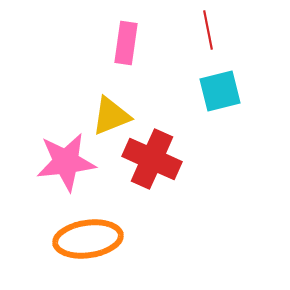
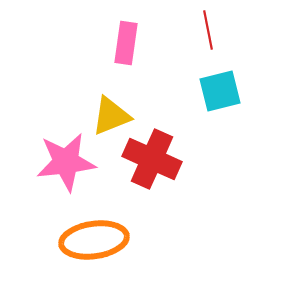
orange ellipse: moved 6 px right, 1 px down
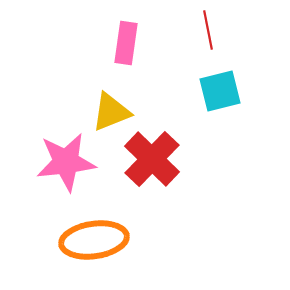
yellow triangle: moved 4 px up
red cross: rotated 20 degrees clockwise
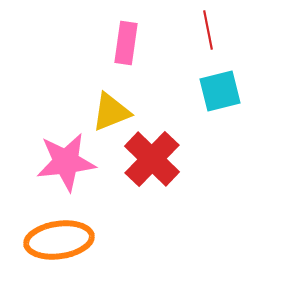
orange ellipse: moved 35 px left
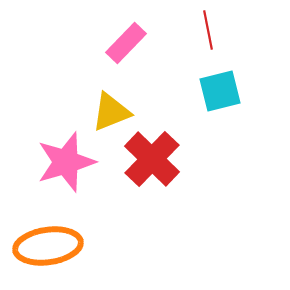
pink rectangle: rotated 36 degrees clockwise
pink star: rotated 10 degrees counterclockwise
orange ellipse: moved 11 px left, 6 px down
